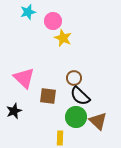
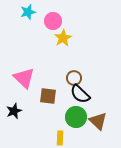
yellow star: rotated 18 degrees clockwise
black semicircle: moved 2 px up
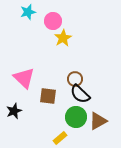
brown circle: moved 1 px right, 1 px down
brown triangle: rotated 48 degrees clockwise
yellow rectangle: rotated 48 degrees clockwise
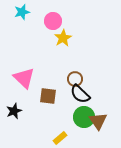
cyan star: moved 6 px left
green circle: moved 8 px right
brown triangle: rotated 36 degrees counterclockwise
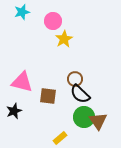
yellow star: moved 1 px right, 1 px down
pink triangle: moved 2 px left, 4 px down; rotated 30 degrees counterclockwise
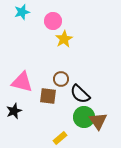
brown circle: moved 14 px left
